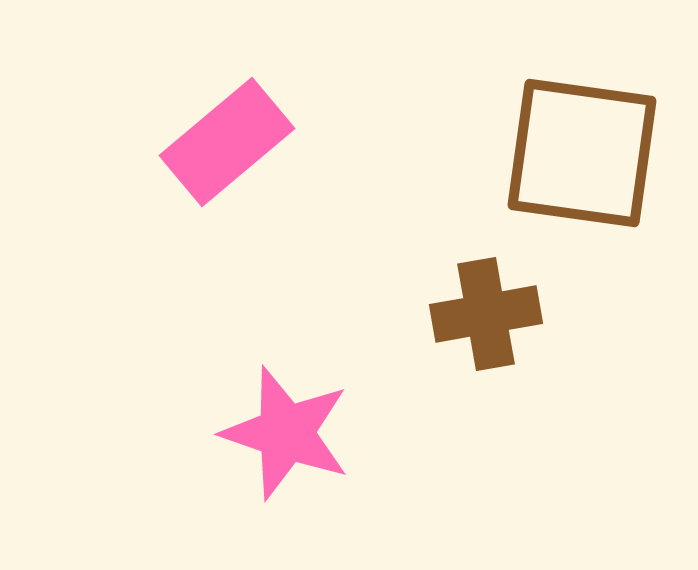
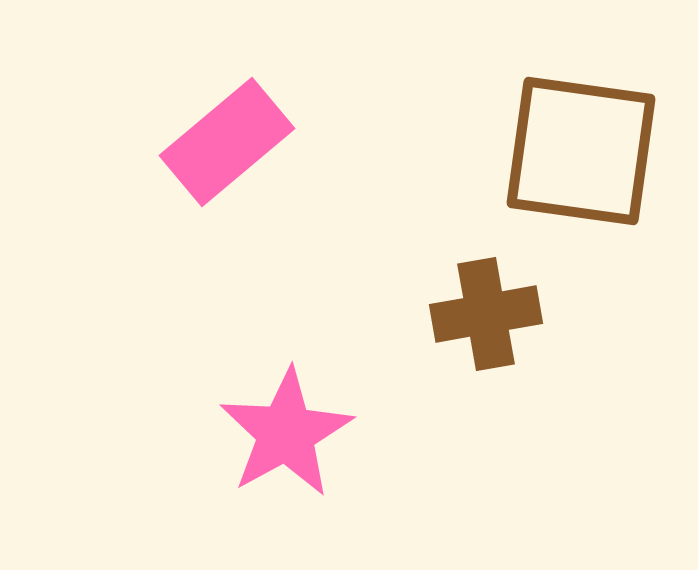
brown square: moved 1 px left, 2 px up
pink star: rotated 24 degrees clockwise
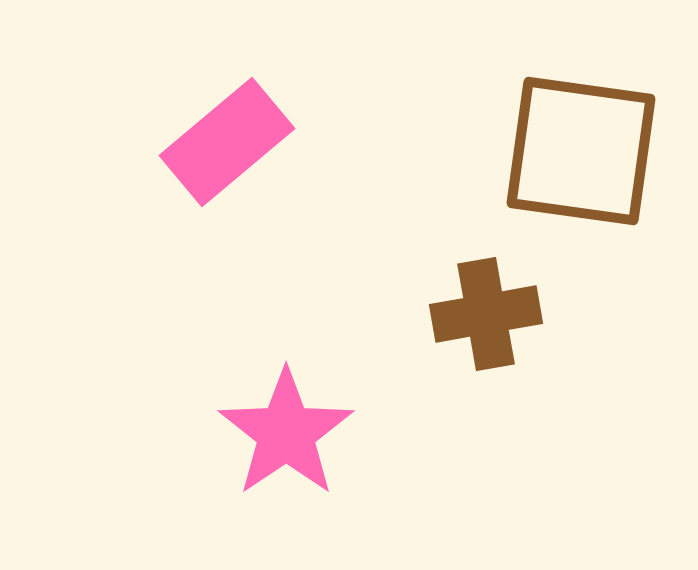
pink star: rotated 5 degrees counterclockwise
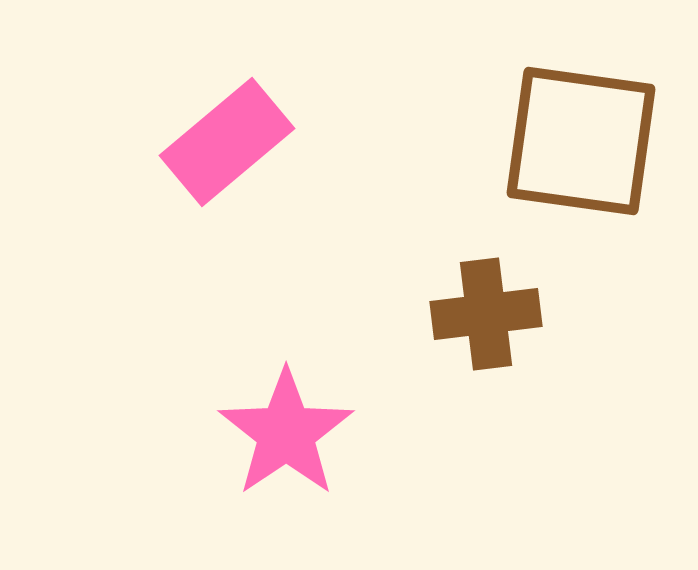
brown square: moved 10 px up
brown cross: rotated 3 degrees clockwise
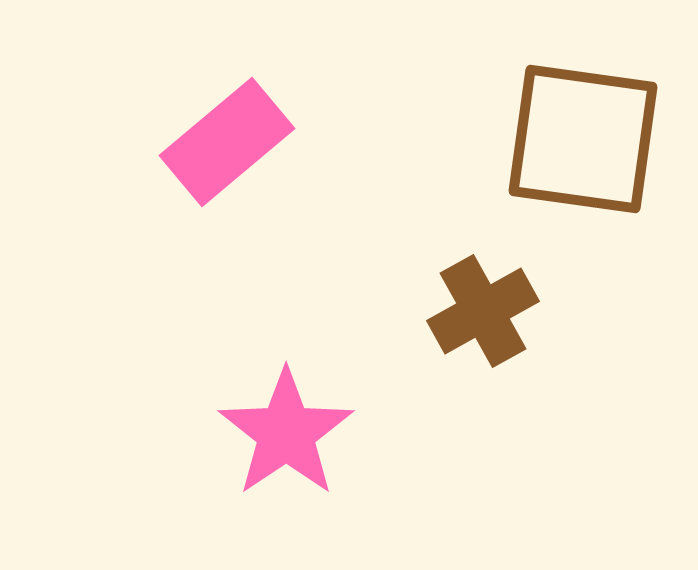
brown square: moved 2 px right, 2 px up
brown cross: moved 3 px left, 3 px up; rotated 22 degrees counterclockwise
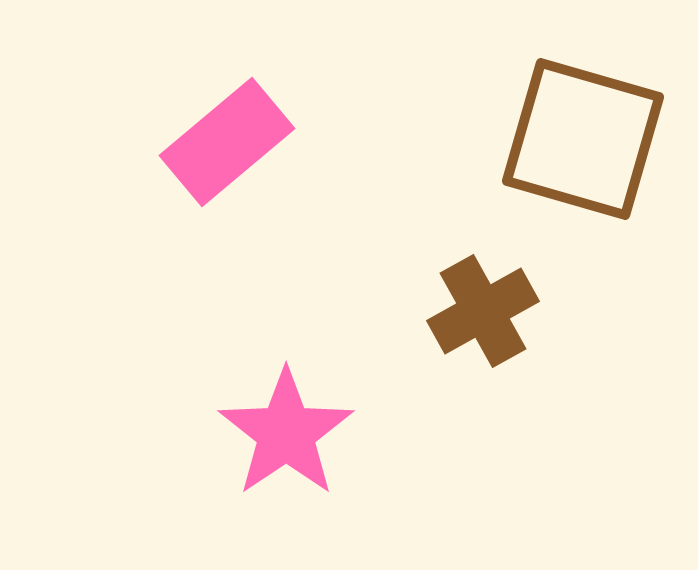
brown square: rotated 8 degrees clockwise
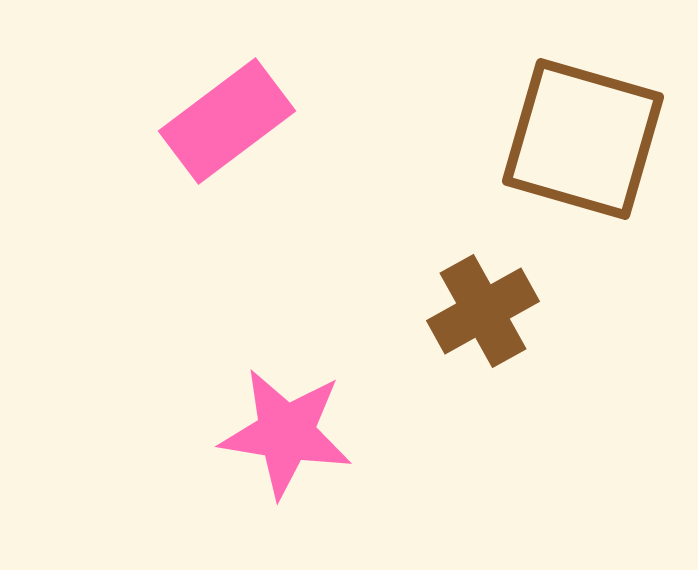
pink rectangle: moved 21 px up; rotated 3 degrees clockwise
pink star: rotated 29 degrees counterclockwise
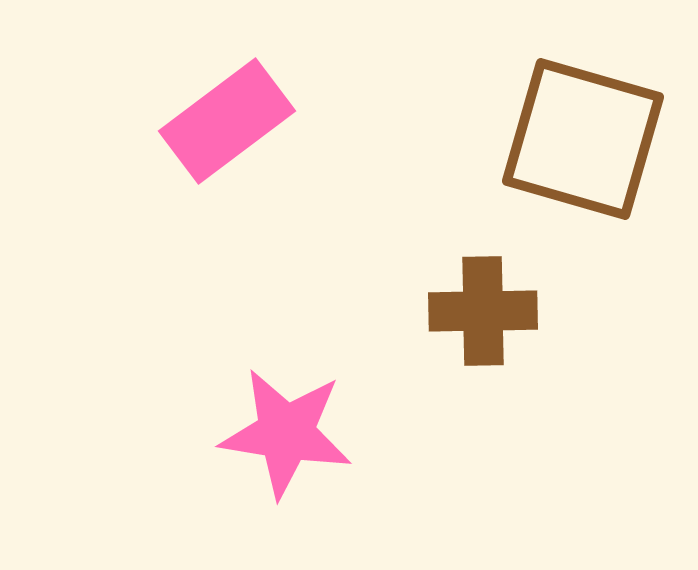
brown cross: rotated 28 degrees clockwise
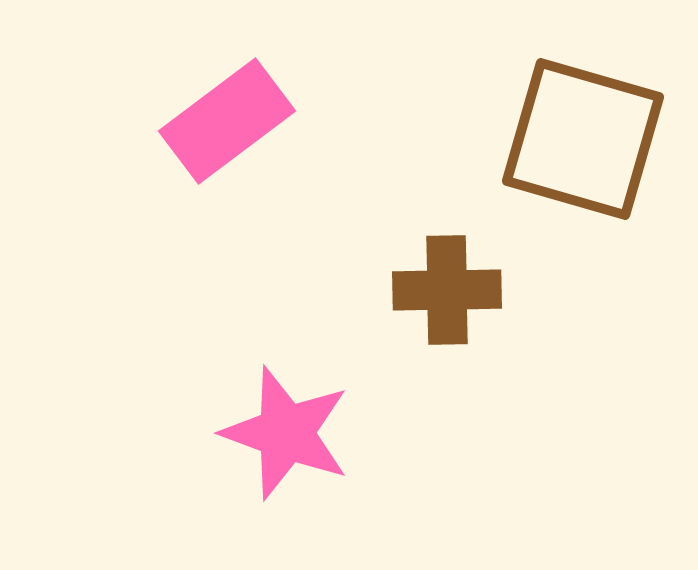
brown cross: moved 36 px left, 21 px up
pink star: rotated 11 degrees clockwise
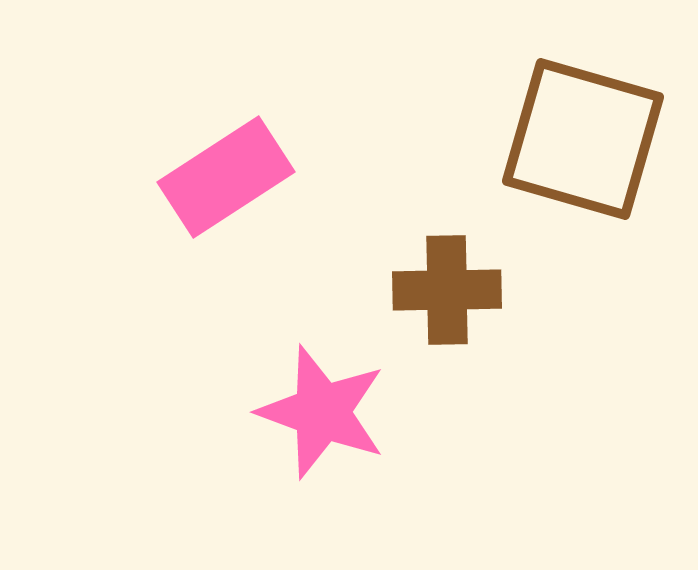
pink rectangle: moved 1 px left, 56 px down; rotated 4 degrees clockwise
pink star: moved 36 px right, 21 px up
